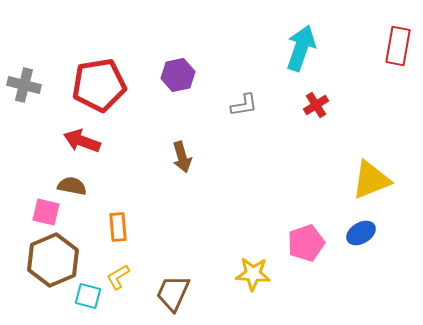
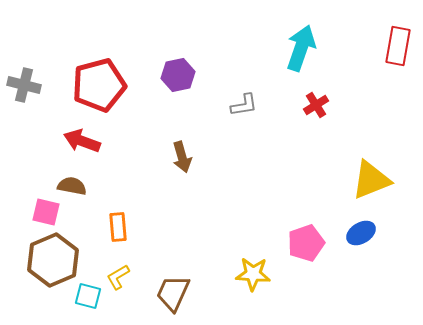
red pentagon: rotated 6 degrees counterclockwise
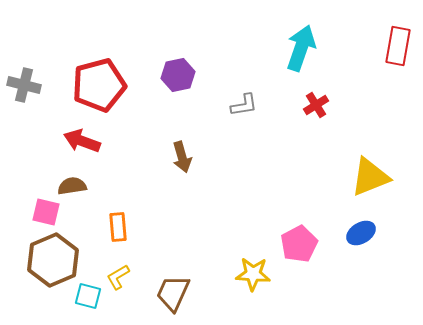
yellow triangle: moved 1 px left, 3 px up
brown semicircle: rotated 20 degrees counterclockwise
pink pentagon: moved 7 px left, 1 px down; rotated 9 degrees counterclockwise
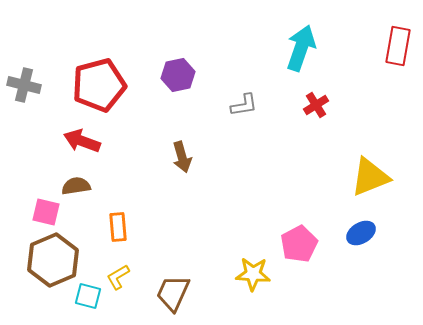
brown semicircle: moved 4 px right
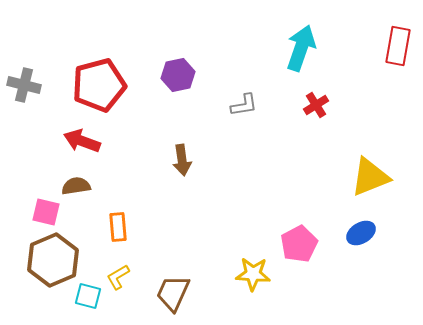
brown arrow: moved 3 px down; rotated 8 degrees clockwise
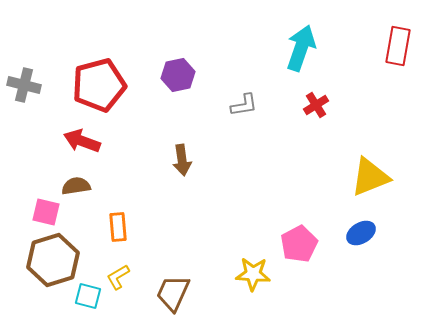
brown hexagon: rotated 6 degrees clockwise
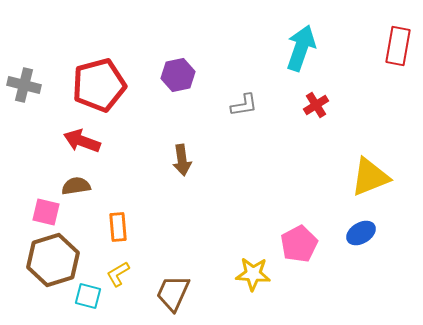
yellow L-shape: moved 3 px up
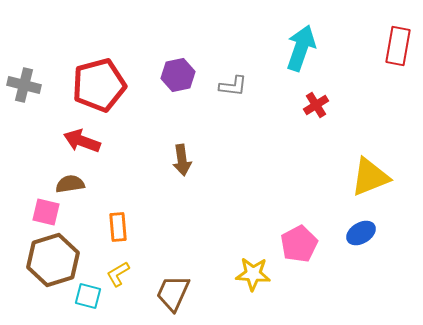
gray L-shape: moved 11 px left, 19 px up; rotated 16 degrees clockwise
brown semicircle: moved 6 px left, 2 px up
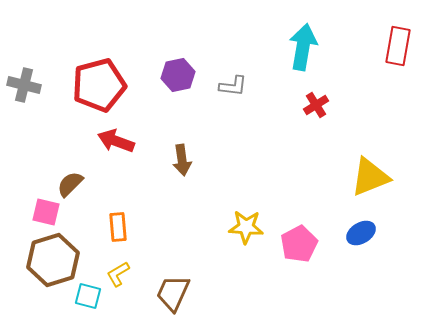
cyan arrow: moved 2 px right, 1 px up; rotated 9 degrees counterclockwise
red arrow: moved 34 px right
brown semicircle: rotated 36 degrees counterclockwise
yellow star: moved 7 px left, 47 px up
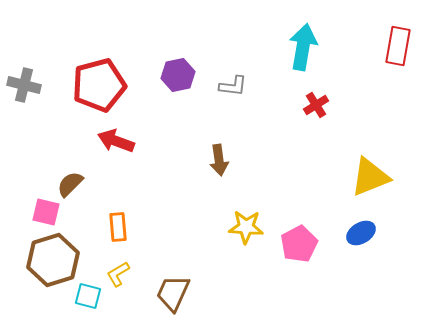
brown arrow: moved 37 px right
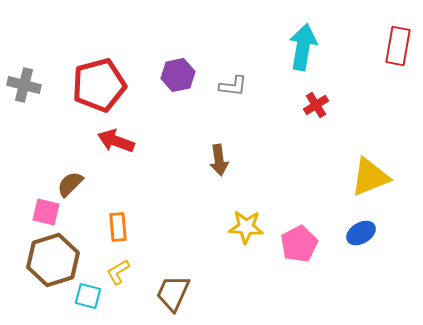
yellow L-shape: moved 2 px up
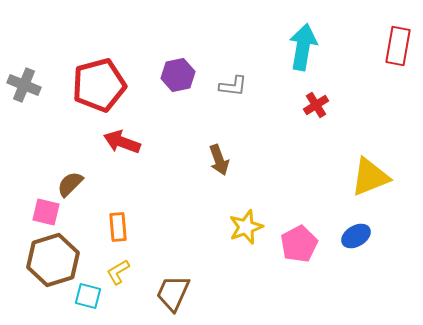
gray cross: rotated 8 degrees clockwise
red arrow: moved 6 px right, 1 px down
brown arrow: rotated 12 degrees counterclockwise
yellow star: rotated 24 degrees counterclockwise
blue ellipse: moved 5 px left, 3 px down
